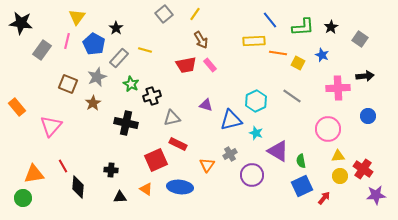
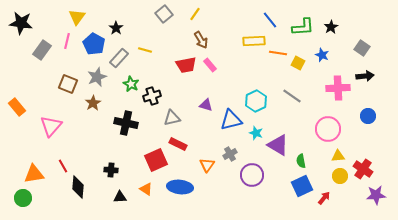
gray square at (360, 39): moved 2 px right, 9 px down
purple triangle at (278, 151): moved 6 px up
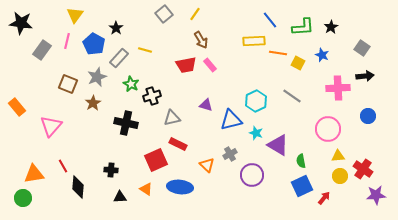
yellow triangle at (77, 17): moved 2 px left, 2 px up
orange triangle at (207, 165): rotated 21 degrees counterclockwise
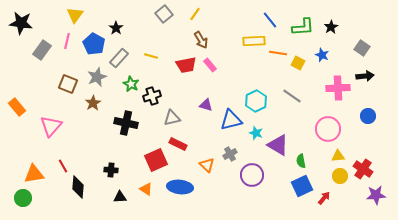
yellow line at (145, 50): moved 6 px right, 6 px down
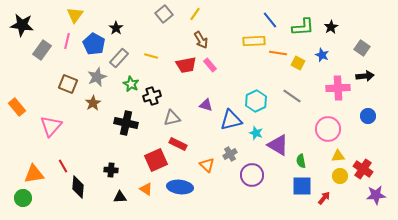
black star at (21, 23): moved 1 px right, 2 px down
blue square at (302, 186): rotated 25 degrees clockwise
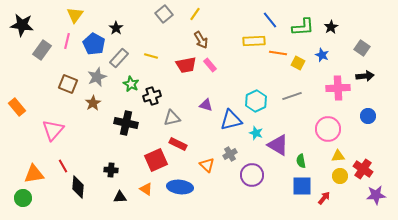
gray line at (292, 96): rotated 54 degrees counterclockwise
pink triangle at (51, 126): moved 2 px right, 4 px down
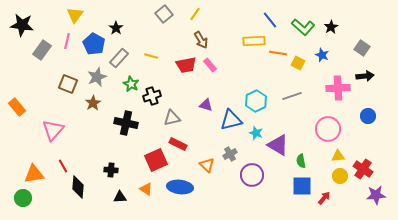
green L-shape at (303, 27): rotated 45 degrees clockwise
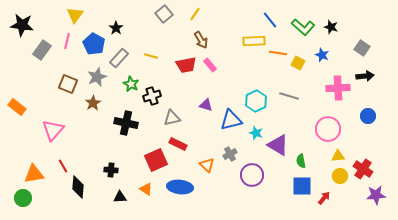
black star at (331, 27): rotated 24 degrees counterclockwise
gray line at (292, 96): moved 3 px left; rotated 36 degrees clockwise
orange rectangle at (17, 107): rotated 12 degrees counterclockwise
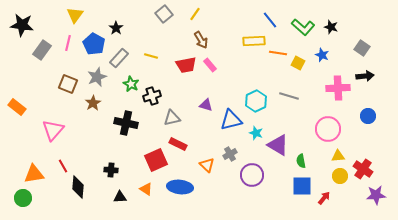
pink line at (67, 41): moved 1 px right, 2 px down
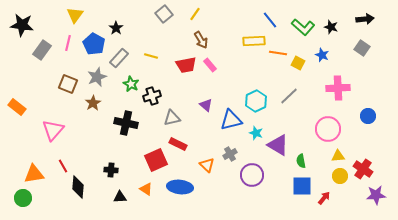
black arrow at (365, 76): moved 57 px up
gray line at (289, 96): rotated 60 degrees counterclockwise
purple triangle at (206, 105): rotated 24 degrees clockwise
